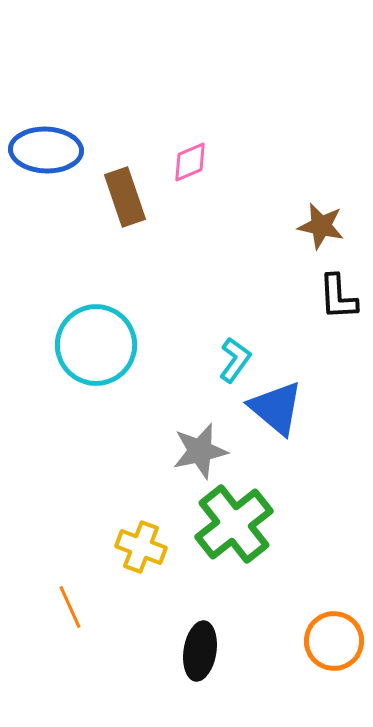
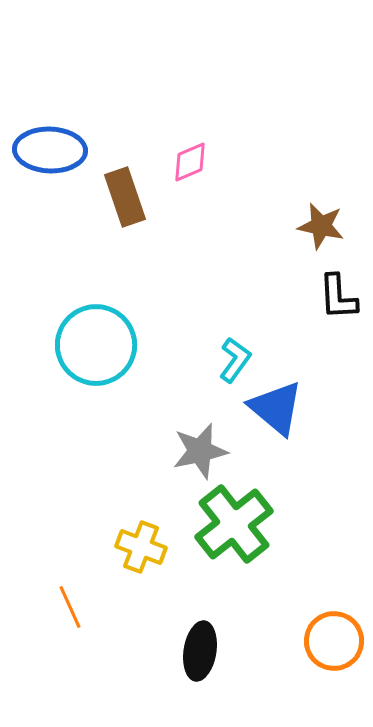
blue ellipse: moved 4 px right
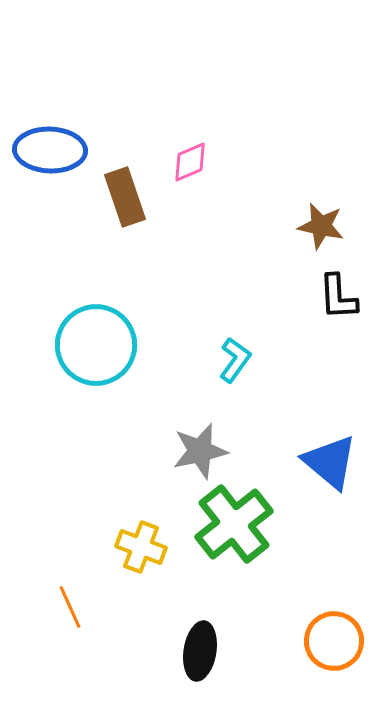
blue triangle: moved 54 px right, 54 px down
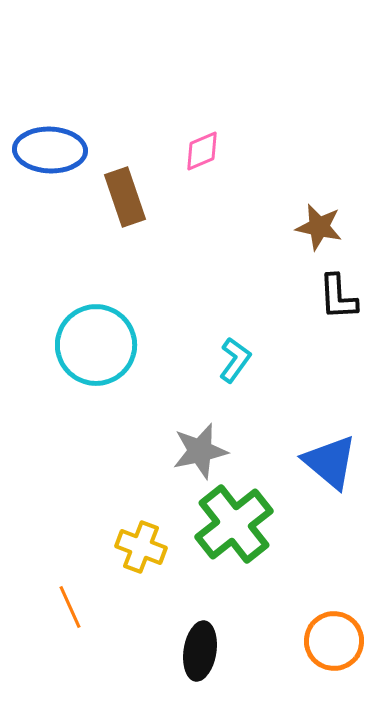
pink diamond: moved 12 px right, 11 px up
brown star: moved 2 px left, 1 px down
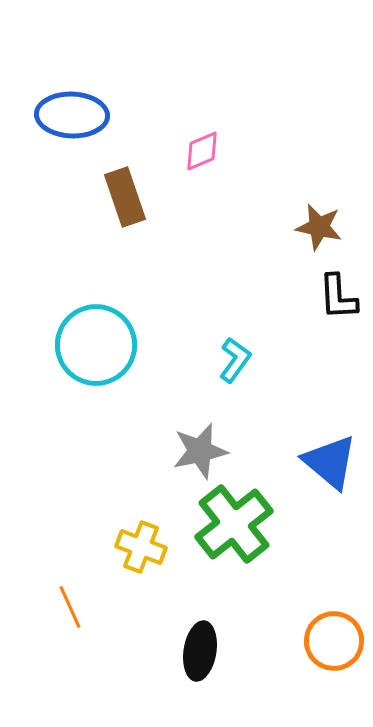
blue ellipse: moved 22 px right, 35 px up
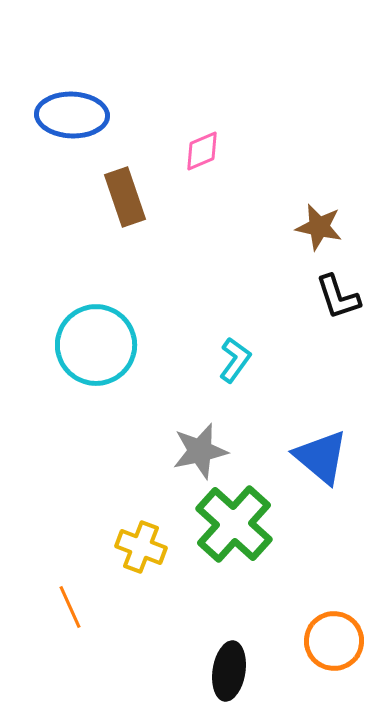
black L-shape: rotated 15 degrees counterclockwise
blue triangle: moved 9 px left, 5 px up
green cross: rotated 10 degrees counterclockwise
black ellipse: moved 29 px right, 20 px down
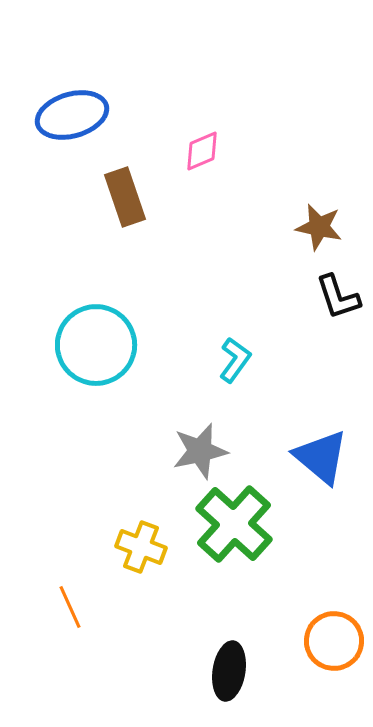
blue ellipse: rotated 18 degrees counterclockwise
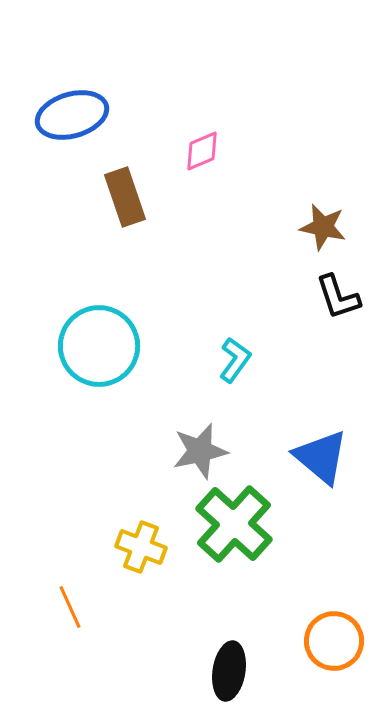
brown star: moved 4 px right
cyan circle: moved 3 px right, 1 px down
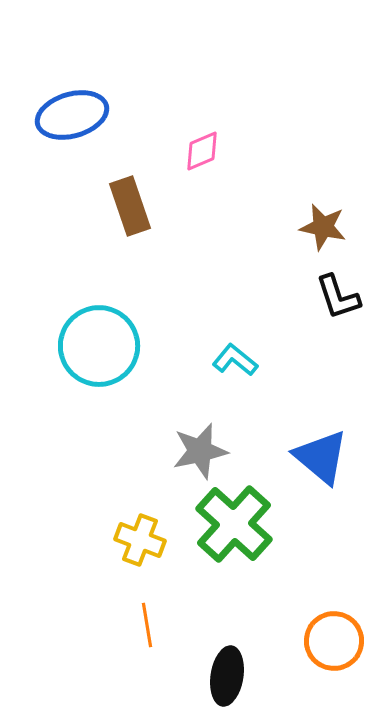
brown rectangle: moved 5 px right, 9 px down
cyan L-shape: rotated 87 degrees counterclockwise
yellow cross: moved 1 px left, 7 px up
orange line: moved 77 px right, 18 px down; rotated 15 degrees clockwise
black ellipse: moved 2 px left, 5 px down
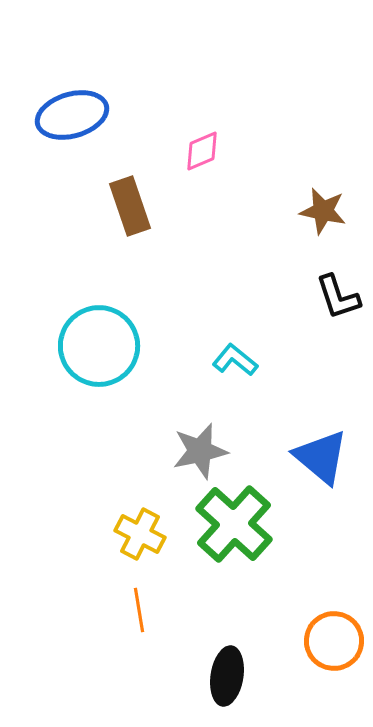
brown star: moved 16 px up
yellow cross: moved 6 px up; rotated 6 degrees clockwise
orange line: moved 8 px left, 15 px up
